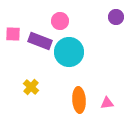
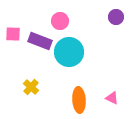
pink triangle: moved 5 px right, 5 px up; rotated 32 degrees clockwise
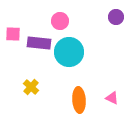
purple rectangle: moved 1 px left, 2 px down; rotated 15 degrees counterclockwise
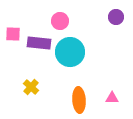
cyan circle: moved 1 px right
pink triangle: rotated 24 degrees counterclockwise
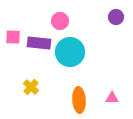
pink square: moved 3 px down
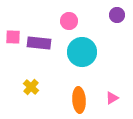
purple circle: moved 1 px right, 2 px up
pink circle: moved 9 px right
cyan circle: moved 12 px right
pink triangle: rotated 32 degrees counterclockwise
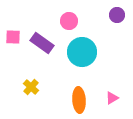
purple rectangle: moved 3 px right; rotated 30 degrees clockwise
